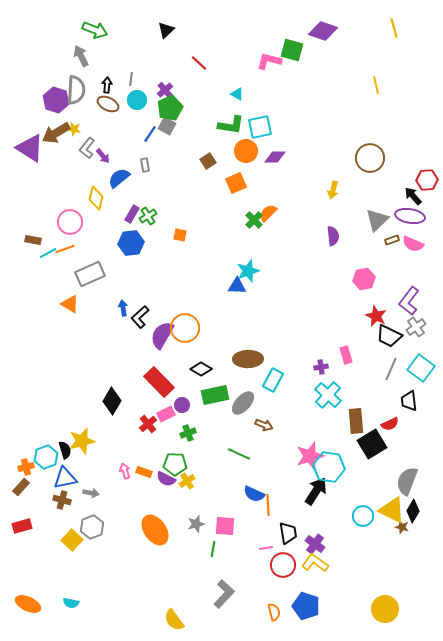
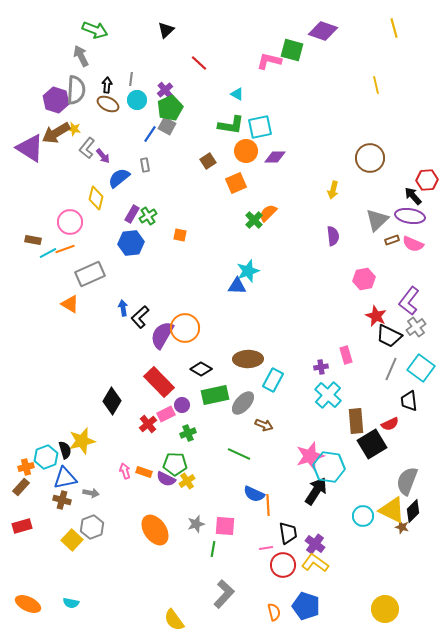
black diamond at (413, 511): rotated 15 degrees clockwise
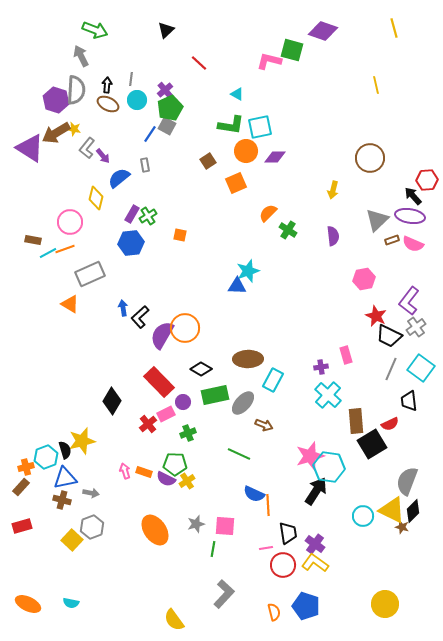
green cross at (254, 220): moved 34 px right, 10 px down; rotated 12 degrees counterclockwise
purple circle at (182, 405): moved 1 px right, 3 px up
yellow circle at (385, 609): moved 5 px up
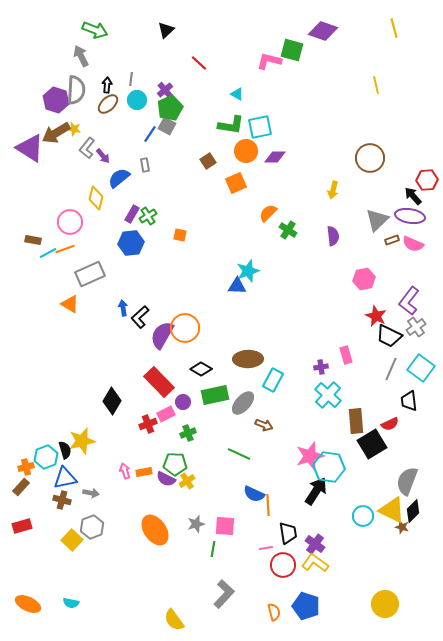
brown ellipse at (108, 104): rotated 70 degrees counterclockwise
red cross at (148, 424): rotated 18 degrees clockwise
orange rectangle at (144, 472): rotated 28 degrees counterclockwise
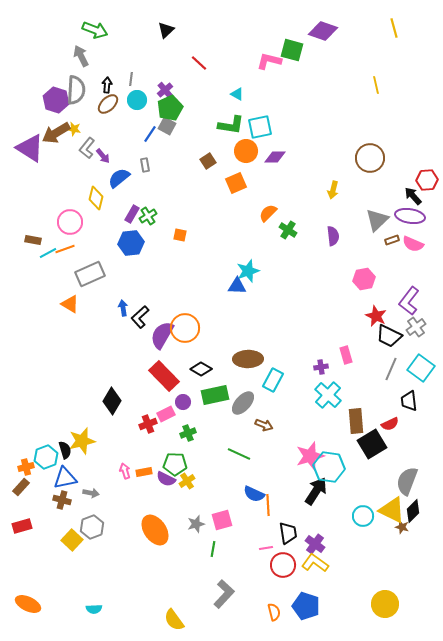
red rectangle at (159, 382): moved 5 px right, 6 px up
pink square at (225, 526): moved 3 px left, 6 px up; rotated 20 degrees counterclockwise
cyan semicircle at (71, 603): moved 23 px right, 6 px down; rotated 14 degrees counterclockwise
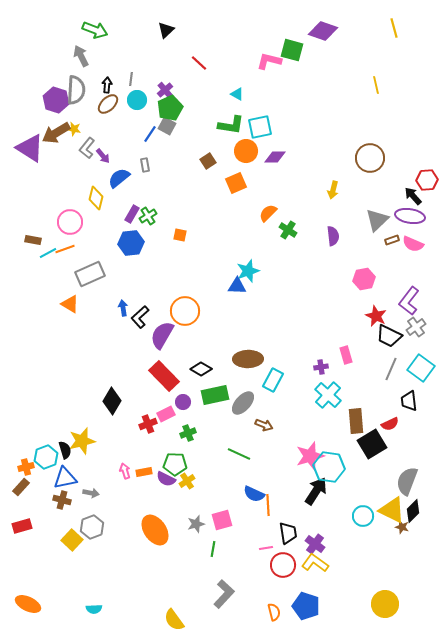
orange circle at (185, 328): moved 17 px up
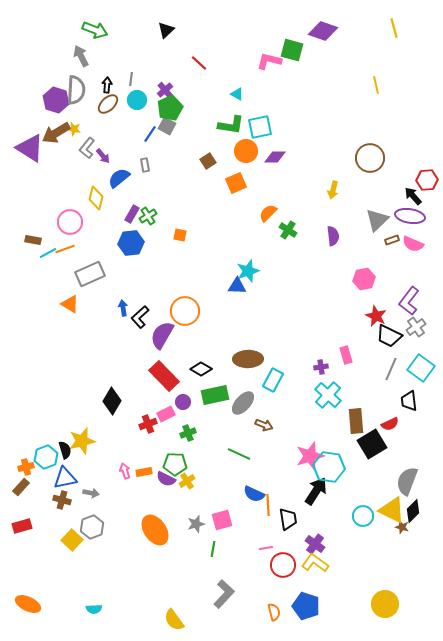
black trapezoid at (288, 533): moved 14 px up
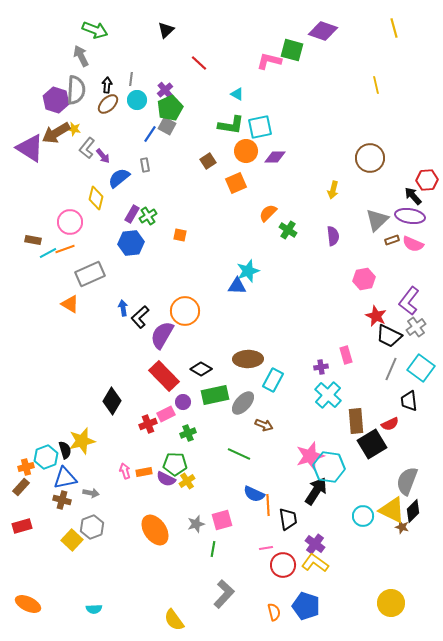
yellow circle at (385, 604): moved 6 px right, 1 px up
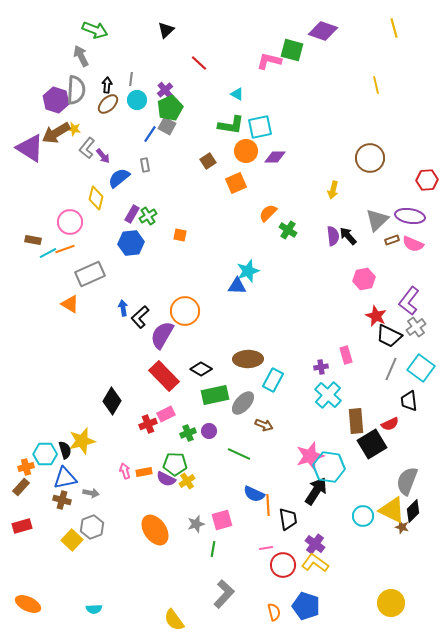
black arrow at (413, 196): moved 65 px left, 40 px down
purple circle at (183, 402): moved 26 px right, 29 px down
cyan hexagon at (46, 457): moved 1 px left, 3 px up; rotated 20 degrees clockwise
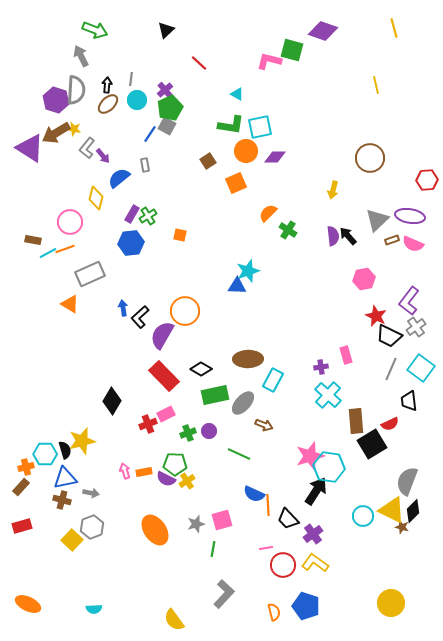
black trapezoid at (288, 519): rotated 145 degrees clockwise
purple cross at (315, 544): moved 2 px left, 10 px up; rotated 18 degrees clockwise
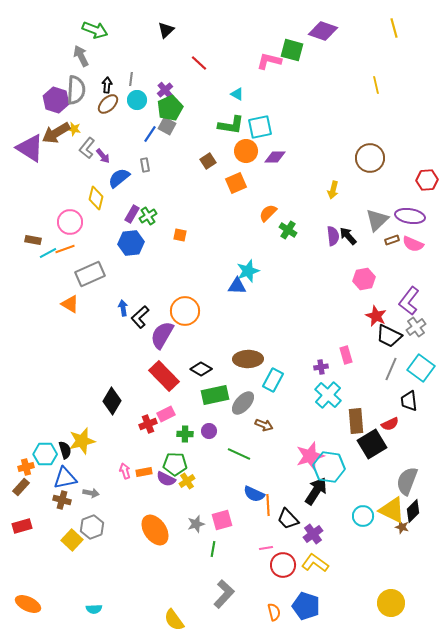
green cross at (188, 433): moved 3 px left, 1 px down; rotated 21 degrees clockwise
